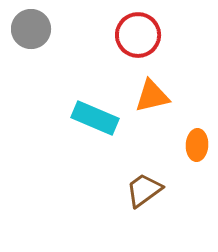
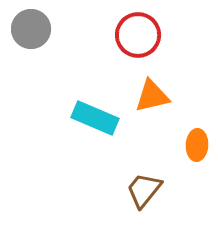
brown trapezoid: rotated 15 degrees counterclockwise
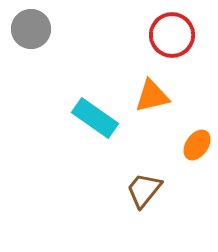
red circle: moved 34 px right
cyan rectangle: rotated 12 degrees clockwise
orange ellipse: rotated 32 degrees clockwise
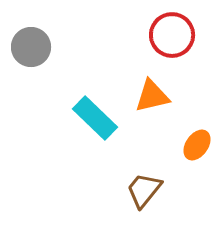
gray circle: moved 18 px down
cyan rectangle: rotated 9 degrees clockwise
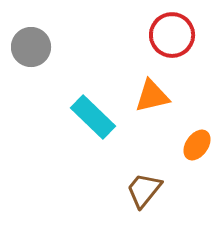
cyan rectangle: moved 2 px left, 1 px up
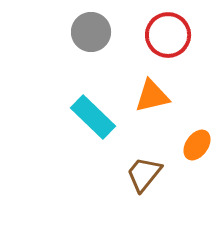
red circle: moved 4 px left
gray circle: moved 60 px right, 15 px up
brown trapezoid: moved 16 px up
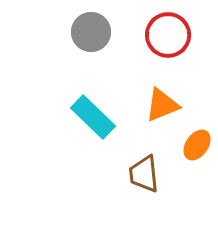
orange triangle: moved 10 px right, 9 px down; rotated 9 degrees counterclockwise
brown trapezoid: rotated 45 degrees counterclockwise
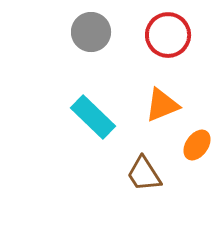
brown trapezoid: rotated 27 degrees counterclockwise
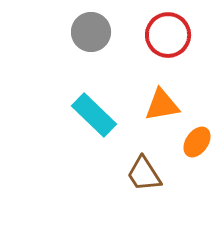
orange triangle: rotated 12 degrees clockwise
cyan rectangle: moved 1 px right, 2 px up
orange ellipse: moved 3 px up
